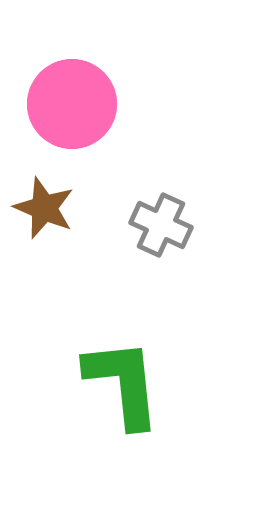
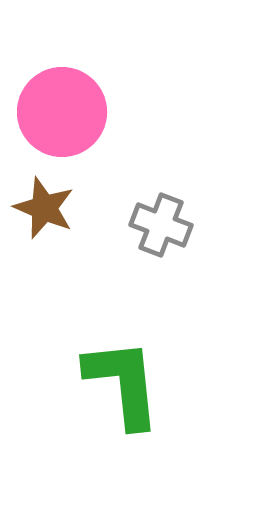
pink circle: moved 10 px left, 8 px down
gray cross: rotated 4 degrees counterclockwise
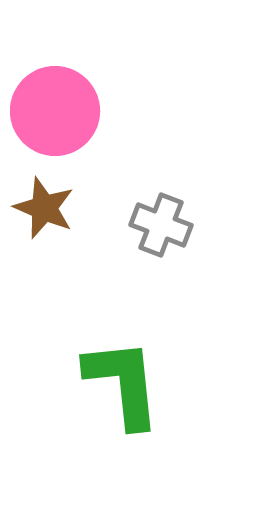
pink circle: moved 7 px left, 1 px up
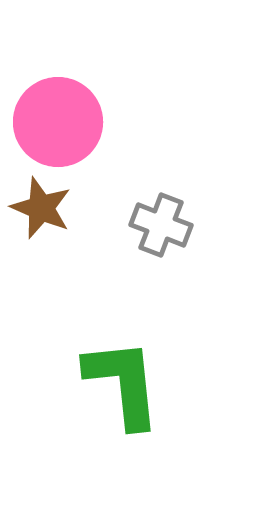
pink circle: moved 3 px right, 11 px down
brown star: moved 3 px left
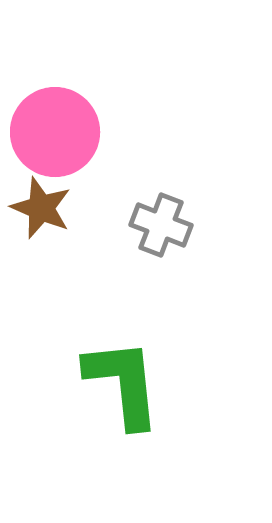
pink circle: moved 3 px left, 10 px down
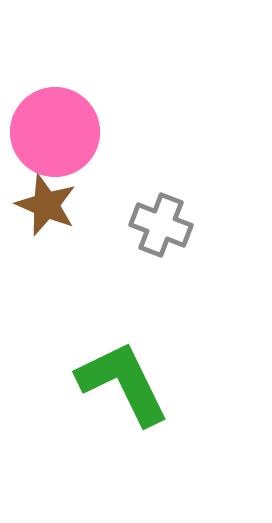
brown star: moved 5 px right, 3 px up
green L-shape: rotated 20 degrees counterclockwise
